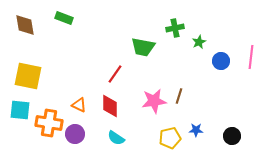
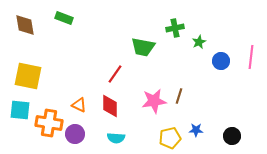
cyan semicircle: rotated 30 degrees counterclockwise
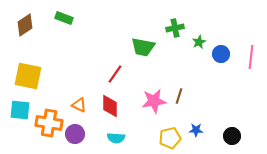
brown diamond: rotated 65 degrees clockwise
blue circle: moved 7 px up
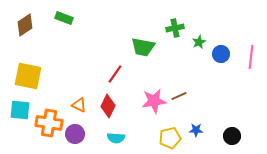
brown line: rotated 49 degrees clockwise
red diamond: moved 2 px left; rotated 25 degrees clockwise
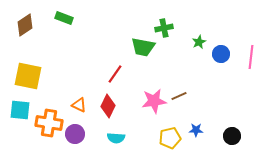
green cross: moved 11 px left
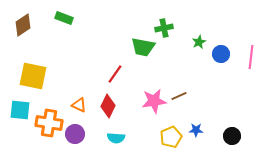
brown diamond: moved 2 px left
yellow square: moved 5 px right
yellow pentagon: moved 1 px right, 1 px up; rotated 10 degrees counterclockwise
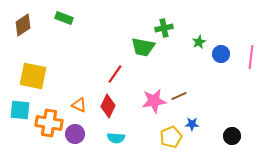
blue star: moved 4 px left, 6 px up
